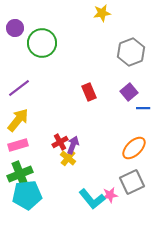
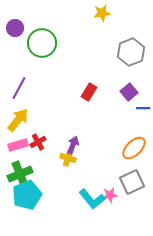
purple line: rotated 25 degrees counterclockwise
red rectangle: rotated 54 degrees clockwise
red cross: moved 22 px left
yellow cross: rotated 21 degrees counterclockwise
cyan pentagon: rotated 16 degrees counterclockwise
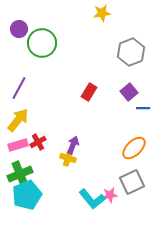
purple circle: moved 4 px right, 1 px down
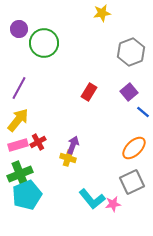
green circle: moved 2 px right
blue line: moved 4 px down; rotated 40 degrees clockwise
pink star: moved 3 px right, 9 px down
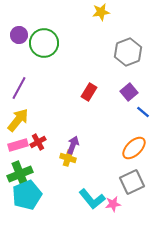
yellow star: moved 1 px left, 1 px up
purple circle: moved 6 px down
gray hexagon: moved 3 px left
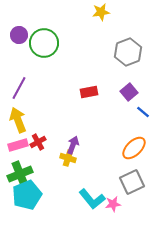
red rectangle: rotated 48 degrees clockwise
yellow arrow: rotated 60 degrees counterclockwise
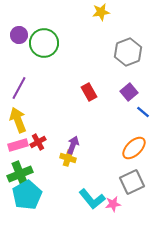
red rectangle: rotated 72 degrees clockwise
cyan pentagon: rotated 8 degrees counterclockwise
